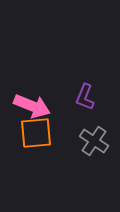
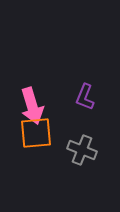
pink arrow: rotated 51 degrees clockwise
gray cross: moved 12 px left, 9 px down; rotated 12 degrees counterclockwise
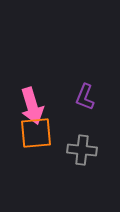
gray cross: rotated 16 degrees counterclockwise
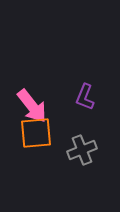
pink arrow: rotated 21 degrees counterclockwise
gray cross: rotated 28 degrees counterclockwise
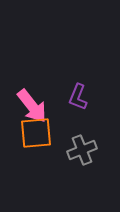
purple L-shape: moved 7 px left
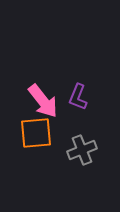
pink arrow: moved 11 px right, 5 px up
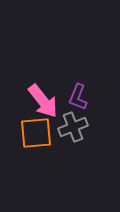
gray cross: moved 9 px left, 23 px up
